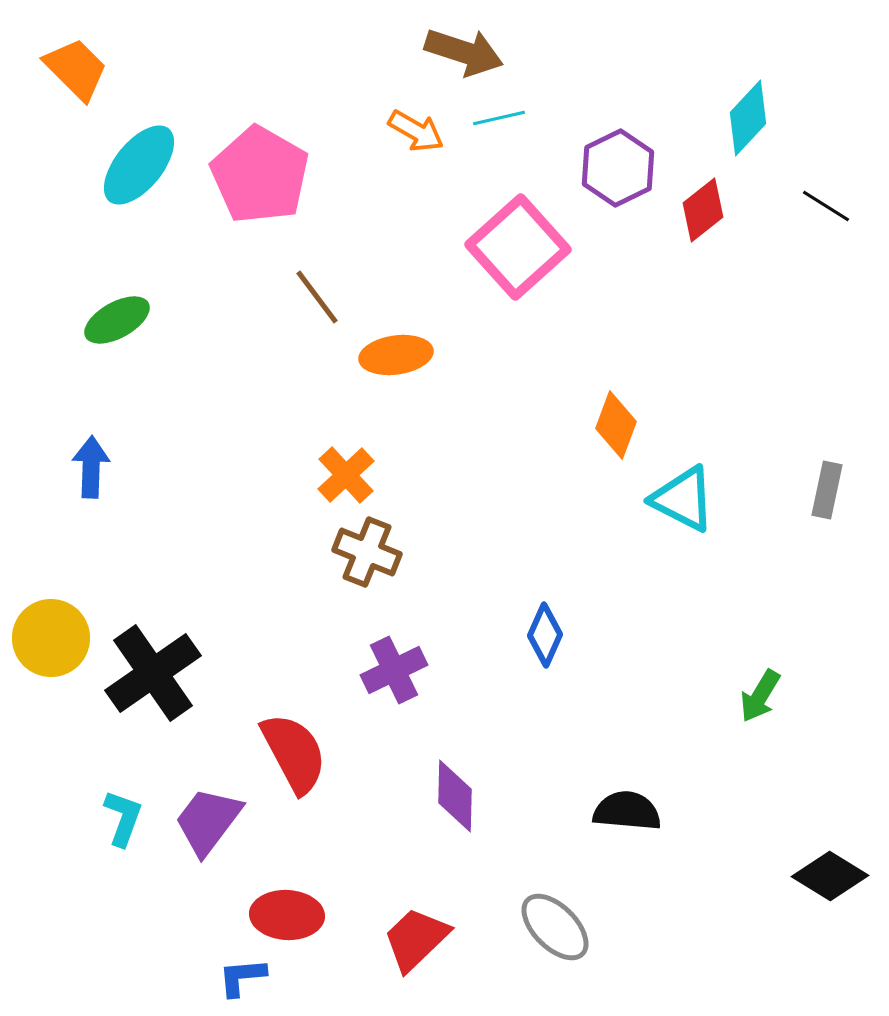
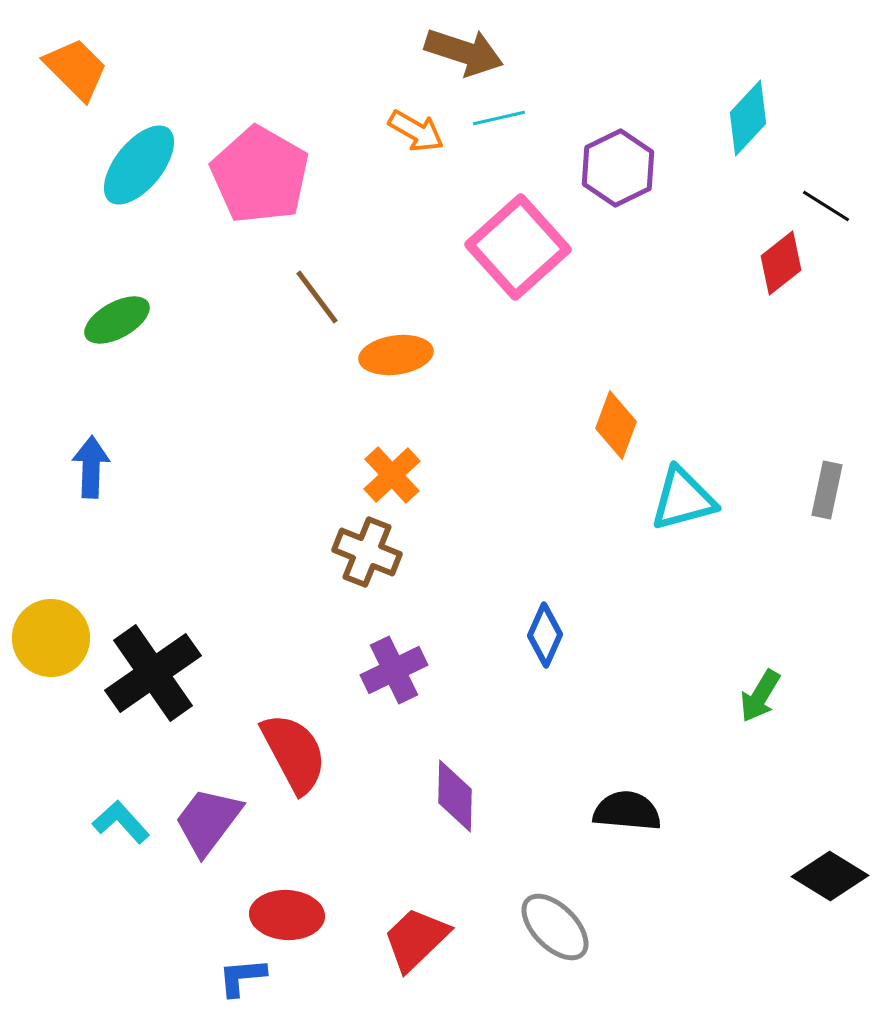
red diamond: moved 78 px right, 53 px down
orange cross: moved 46 px right
cyan triangle: rotated 42 degrees counterclockwise
cyan L-shape: moved 2 px left, 4 px down; rotated 62 degrees counterclockwise
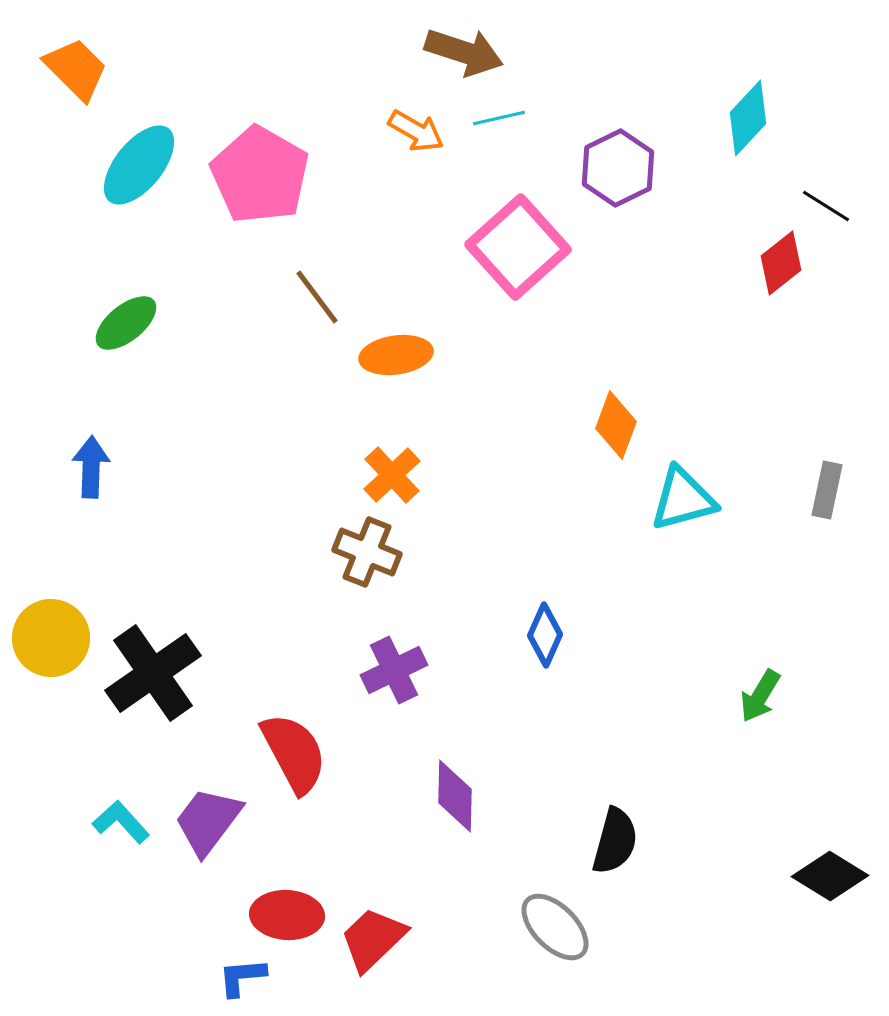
green ellipse: moved 9 px right, 3 px down; rotated 10 degrees counterclockwise
black semicircle: moved 12 px left, 30 px down; rotated 100 degrees clockwise
red trapezoid: moved 43 px left
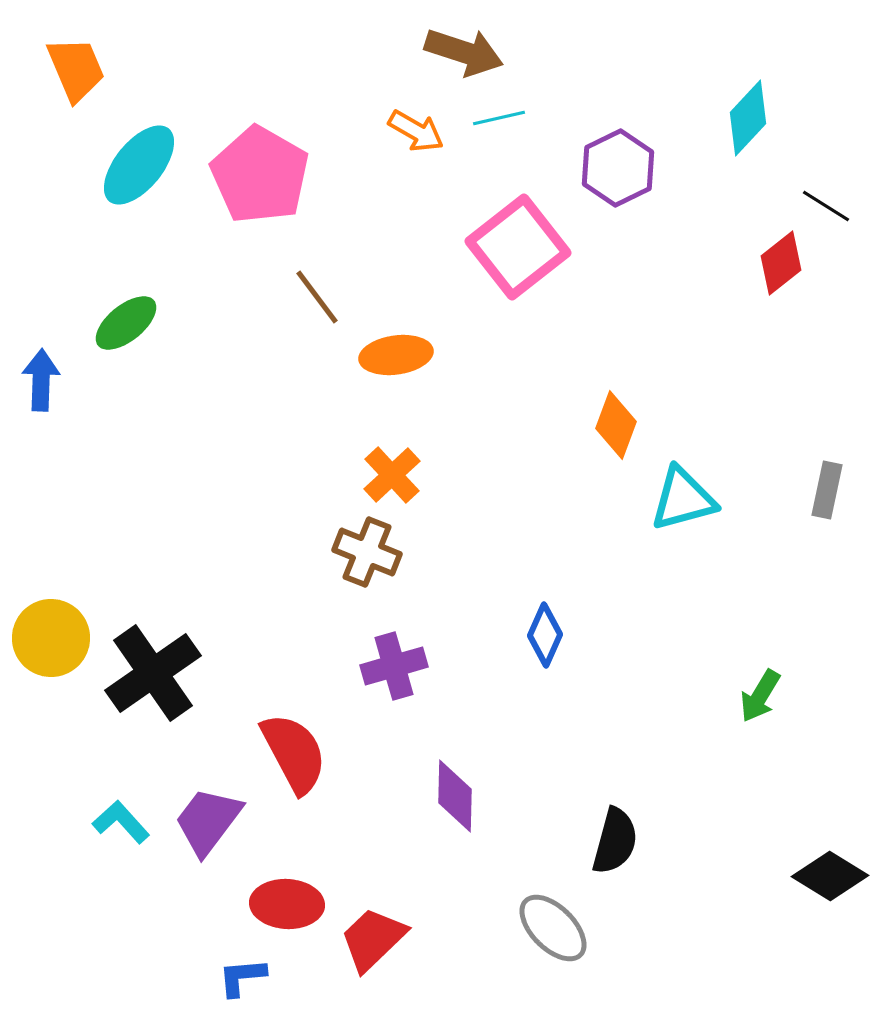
orange trapezoid: rotated 22 degrees clockwise
pink square: rotated 4 degrees clockwise
blue arrow: moved 50 px left, 87 px up
purple cross: moved 4 px up; rotated 10 degrees clockwise
red ellipse: moved 11 px up
gray ellipse: moved 2 px left, 1 px down
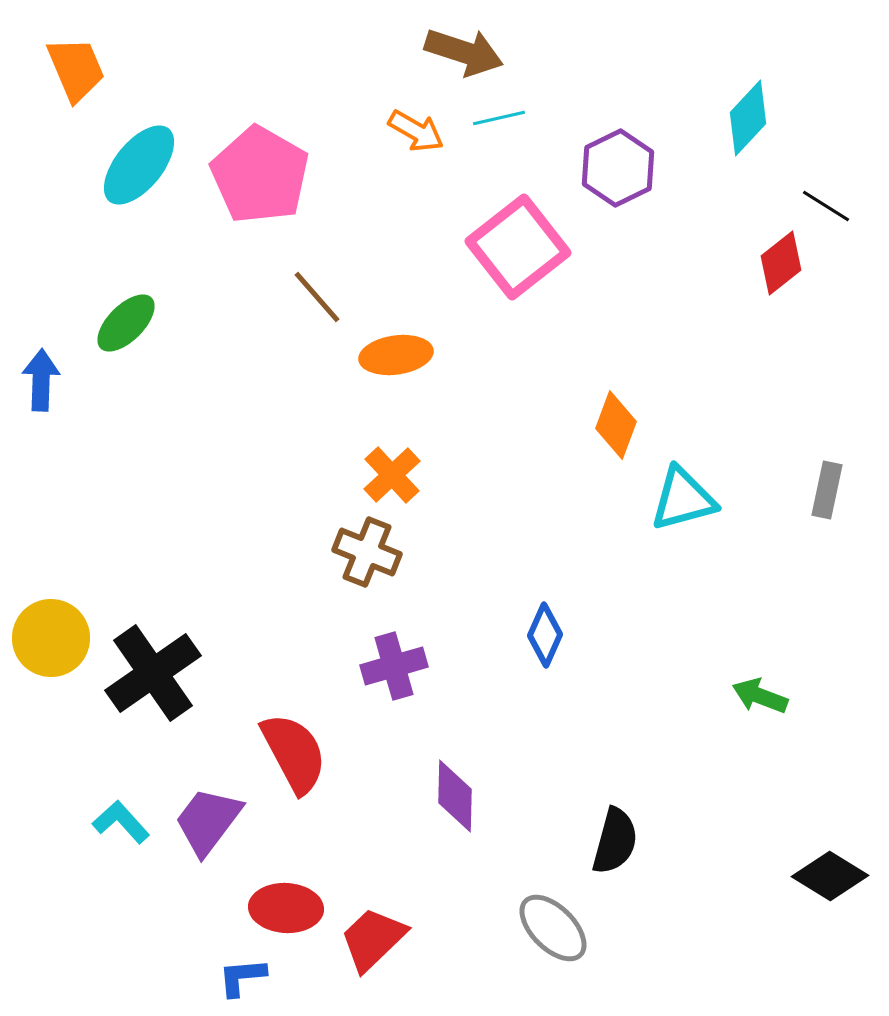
brown line: rotated 4 degrees counterclockwise
green ellipse: rotated 6 degrees counterclockwise
green arrow: rotated 80 degrees clockwise
red ellipse: moved 1 px left, 4 px down
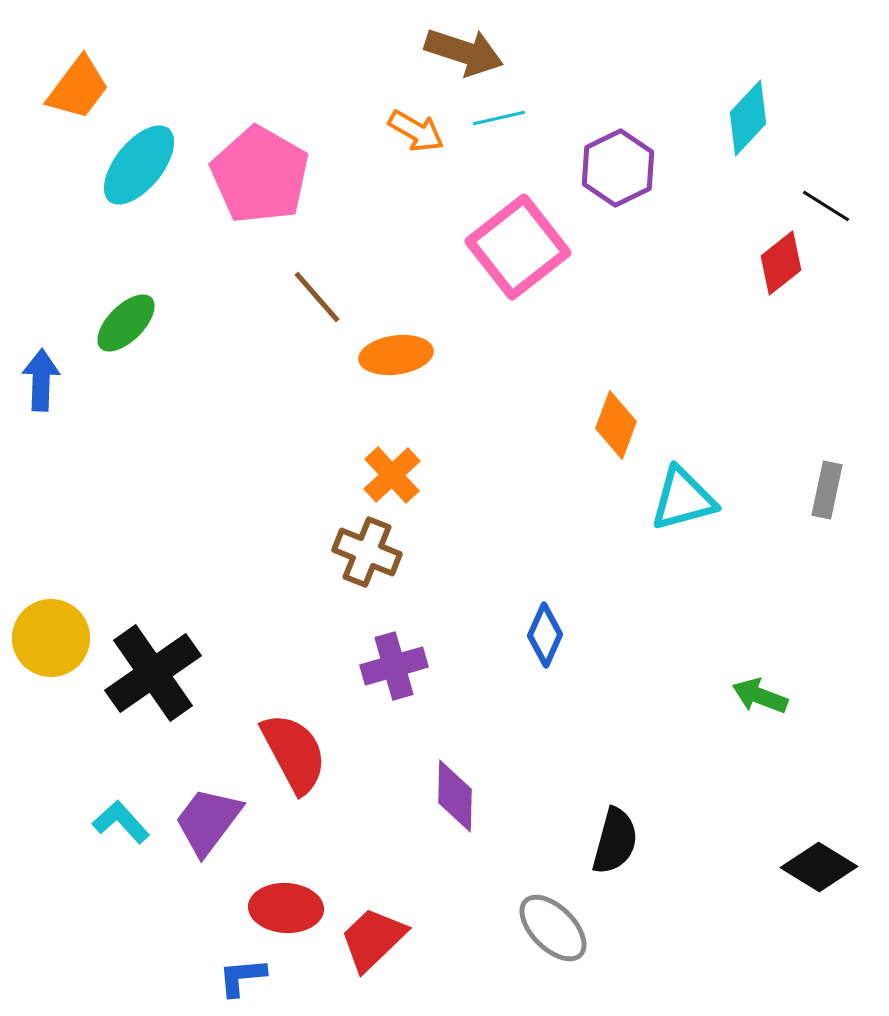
orange trapezoid: moved 2 px right, 19 px down; rotated 60 degrees clockwise
black diamond: moved 11 px left, 9 px up
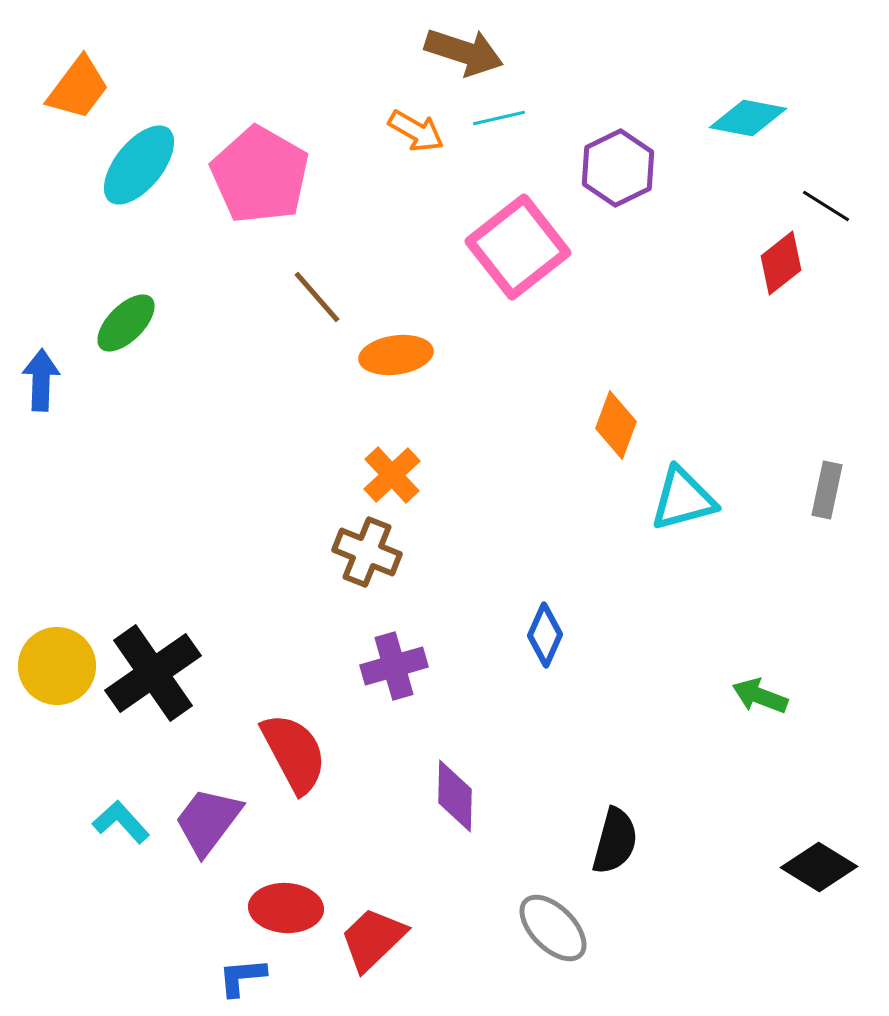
cyan diamond: rotated 58 degrees clockwise
yellow circle: moved 6 px right, 28 px down
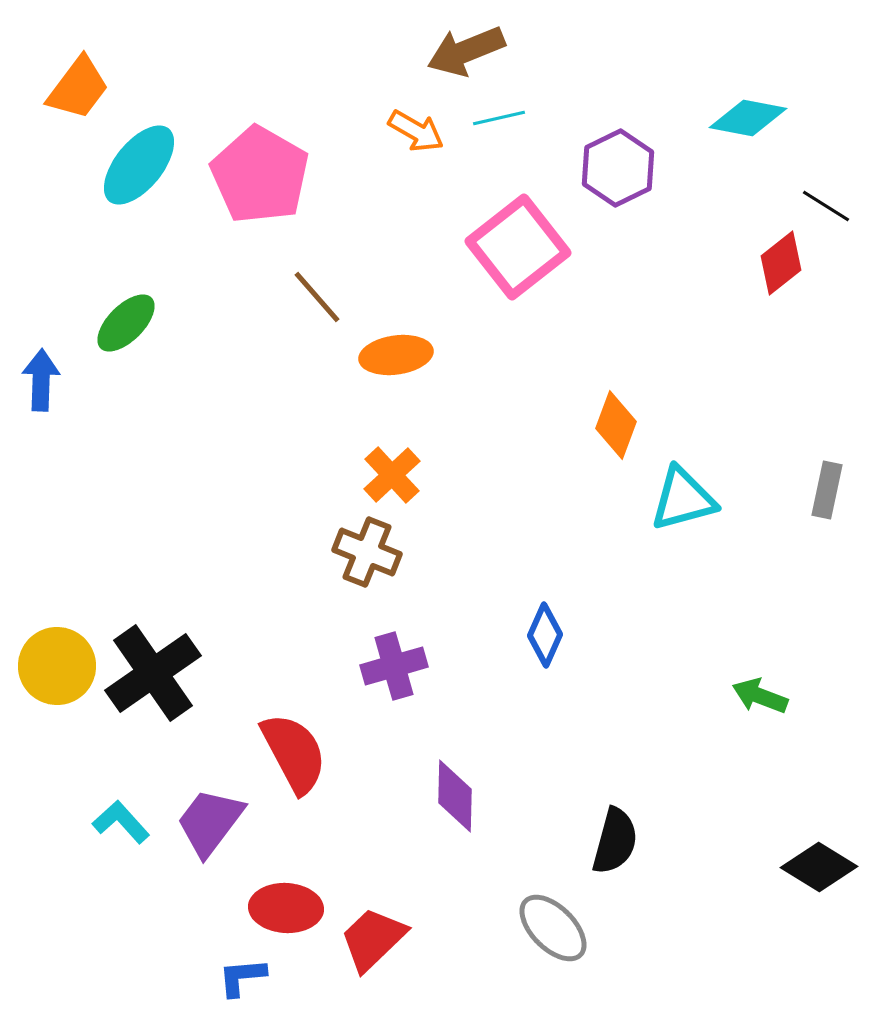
brown arrow: moved 2 px right, 1 px up; rotated 140 degrees clockwise
purple trapezoid: moved 2 px right, 1 px down
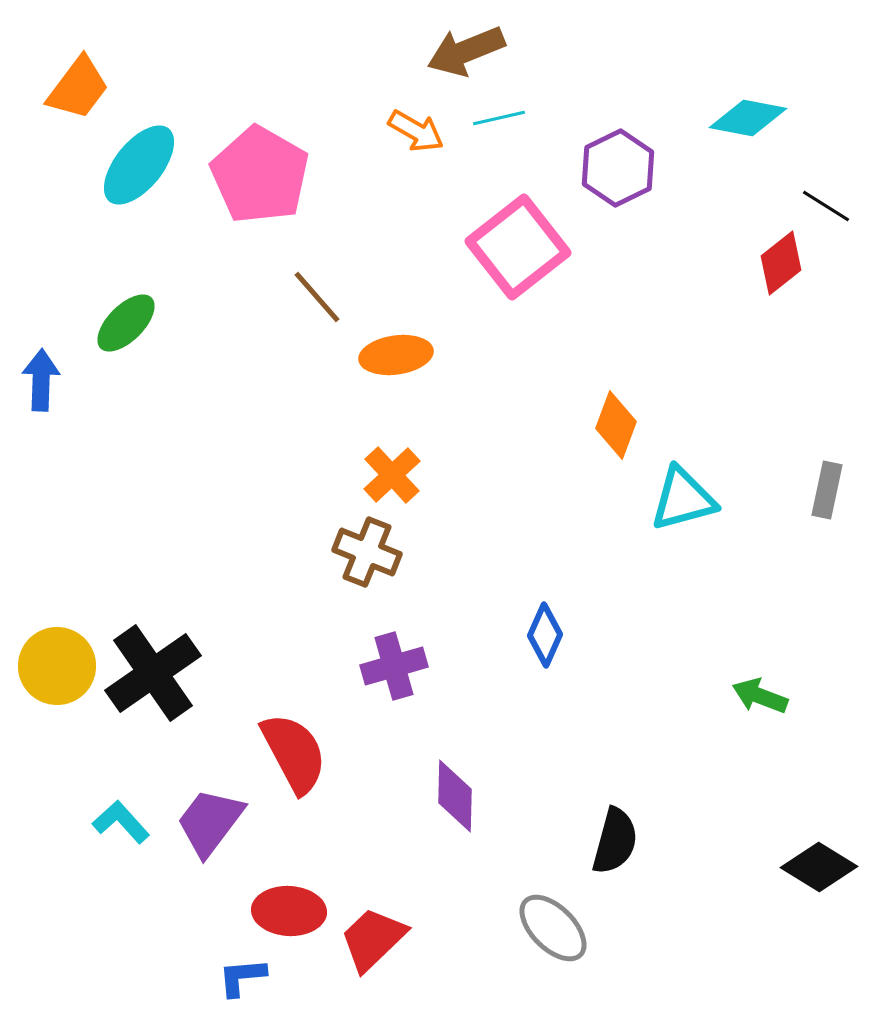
red ellipse: moved 3 px right, 3 px down
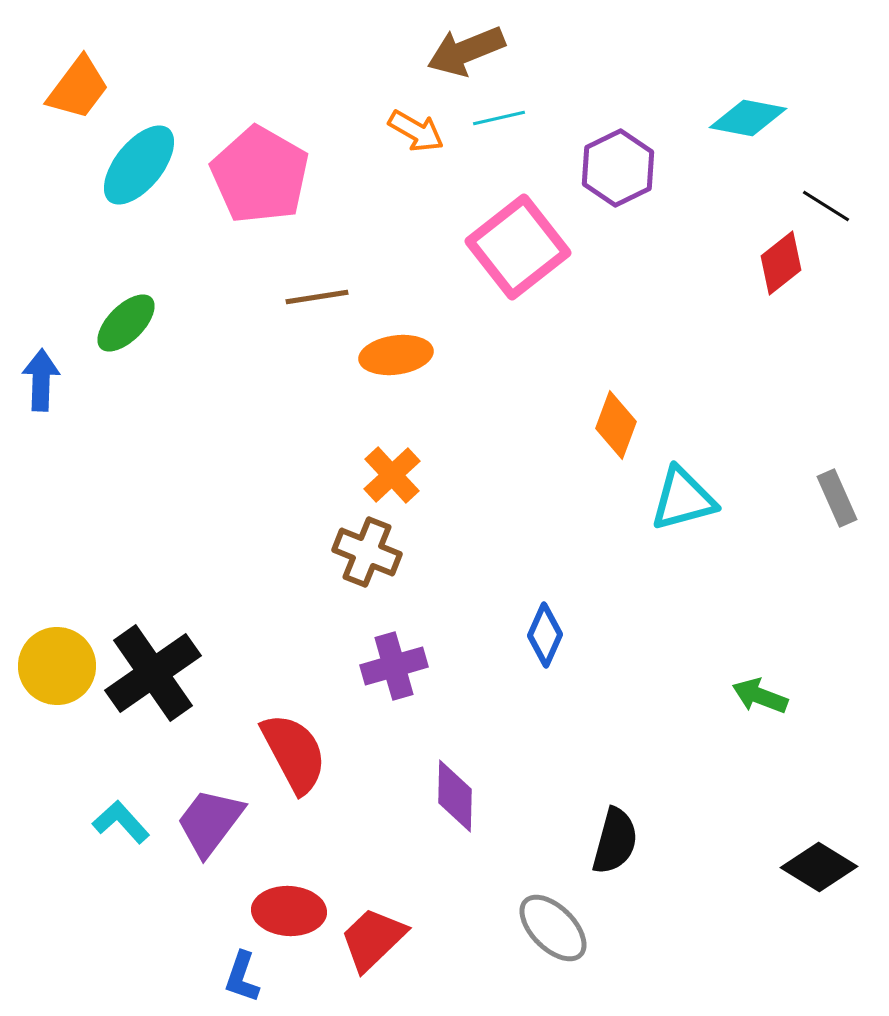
brown line: rotated 58 degrees counterclockwise
gray rectangle: moved 10 px right, 8 px down; rotated 36 degrees counterclockwise
blue L-shape: rotated 66 degrees counterclockwise
